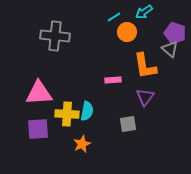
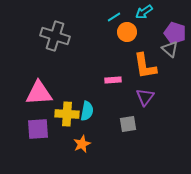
gray cross: rotated 12 degrees clockwise
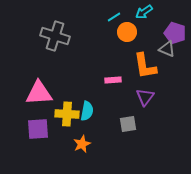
gray triangle: moved 3 px left; rotated 18 degrees counterclockwise
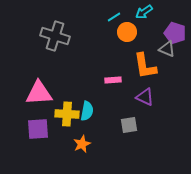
purple triangle: rotated 42 degrees counterclockwise
gray square: moved 1 px right, 1 px down
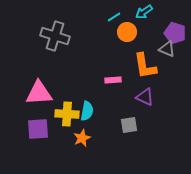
orange star: moved 6 px up
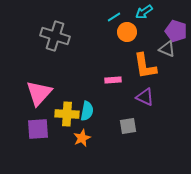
purple pentagon: moved 1 px right, 2 px up
pink triangle: rotated 44 degrees counterclockwise
gray square: moved 1 px left, 1 px down
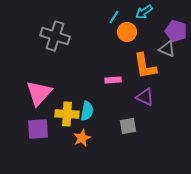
cyan line: rotated 24 degrees counterclockwise
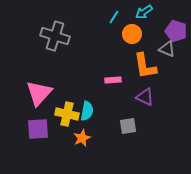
orange circle: moved 5 px right, 2 px down
yellow cross: rotated 10 degrees clockwise
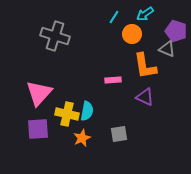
cyan arrow: moved 1 px right, 2 px down
gray square: moved 9 px left, 8 px down
